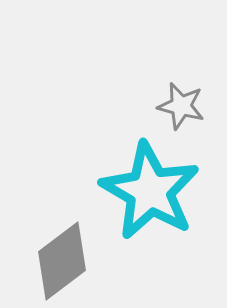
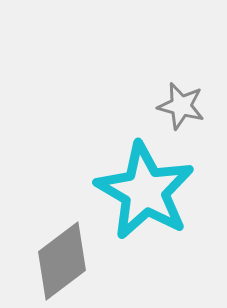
cyan star: moved 5 px left
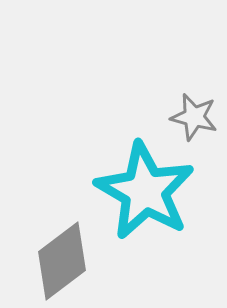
gray star: moved 13 px right, 11 px down
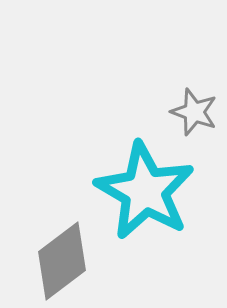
gray star: moved 5 px up; rotated 6 degrees clockwise
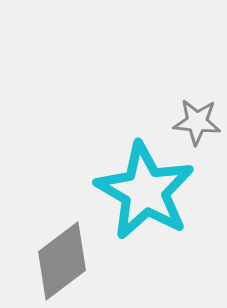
gray star: moved 3 px right, 10 px down; rotated 15 degrees counterclockwise
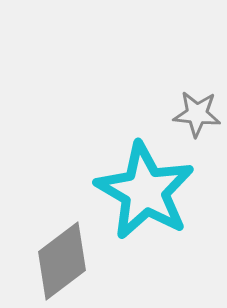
gray star: moved 8 px up
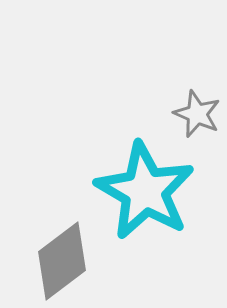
gray star: rotated 18 degrees clockwise
